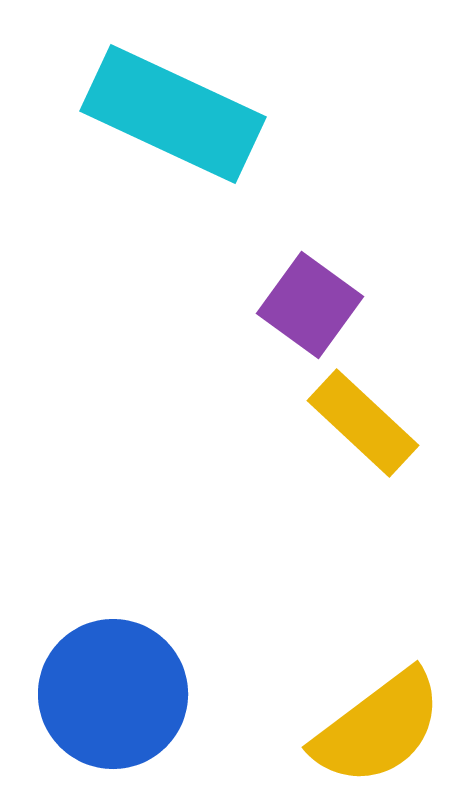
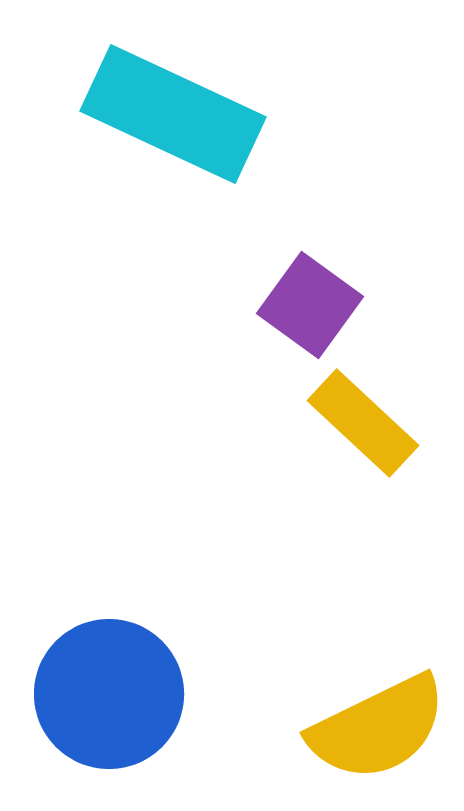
blue circle: moved 4 px left
yellow semicircle: rotated 11 degrees clockwise
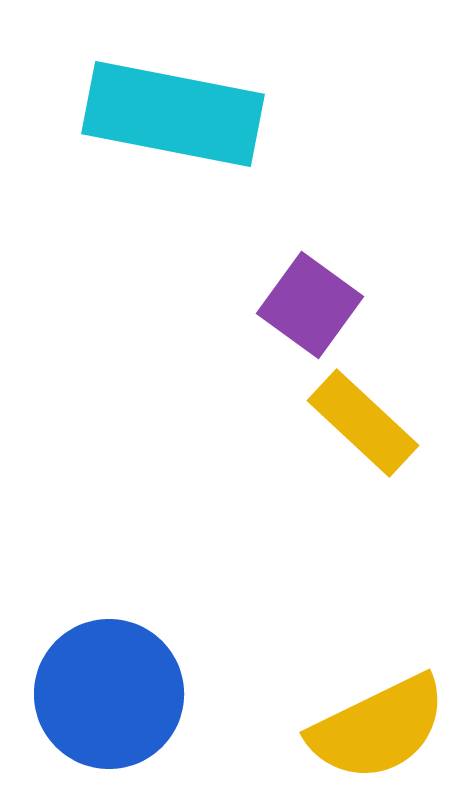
cyan rectangle: rotated 14 degrees counterclockwise
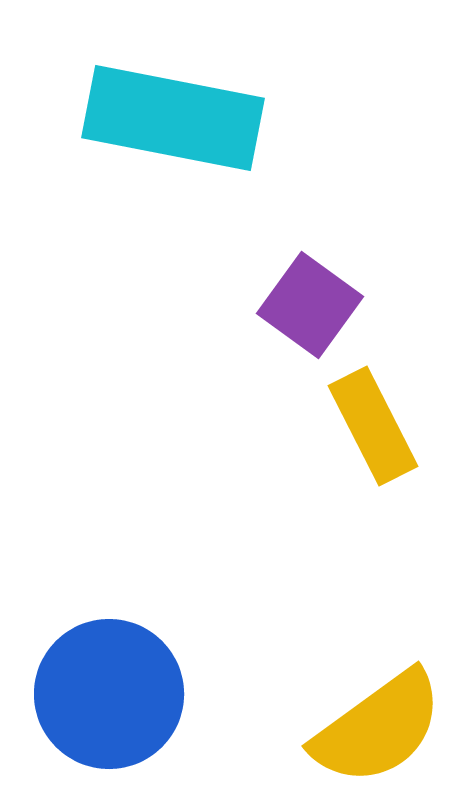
cyan rectangle: moved 4 px down
yellow rectangle: moved 10 px right, 3 px down; rotated 20 degrees clockwise
yellow semicircle: rotated 10 degrees counterclockwise
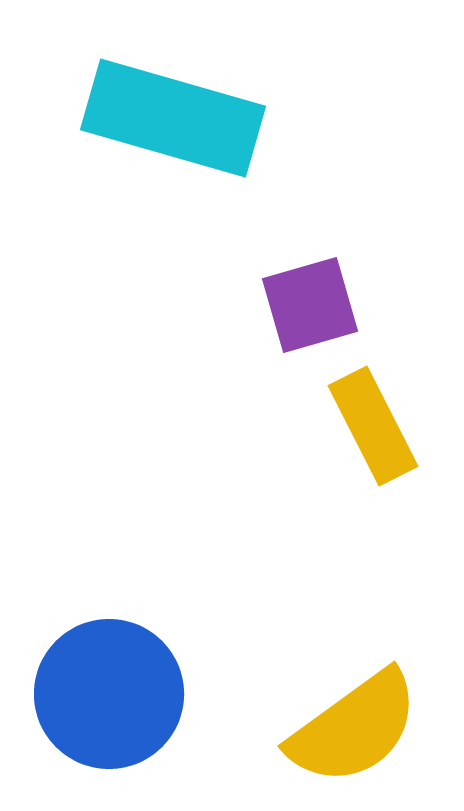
cyan rectangle: rotated 5 degrees clockwise
purple square: rotated 38 degrees clockwise
yellow semicircle: moved 24 px left
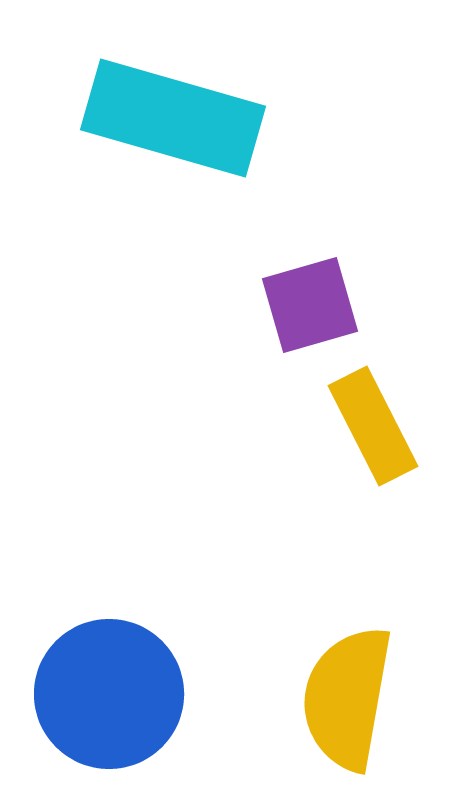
yellow semicircle: moved 7 px left, 30 px up; rotated 136 degrees clockwise
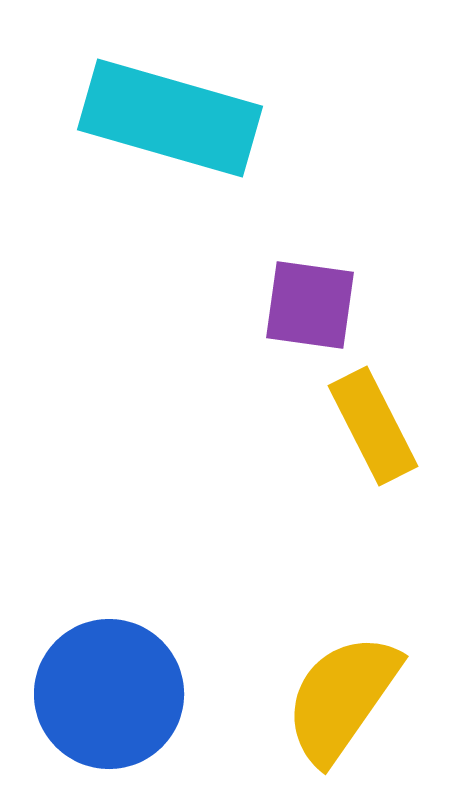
cyan rectangle: moved 3 px left
purple square: rotated 24 degrees clockwise
yellow semicircle: moved 5 px left; rotated 25 degrees clockwise
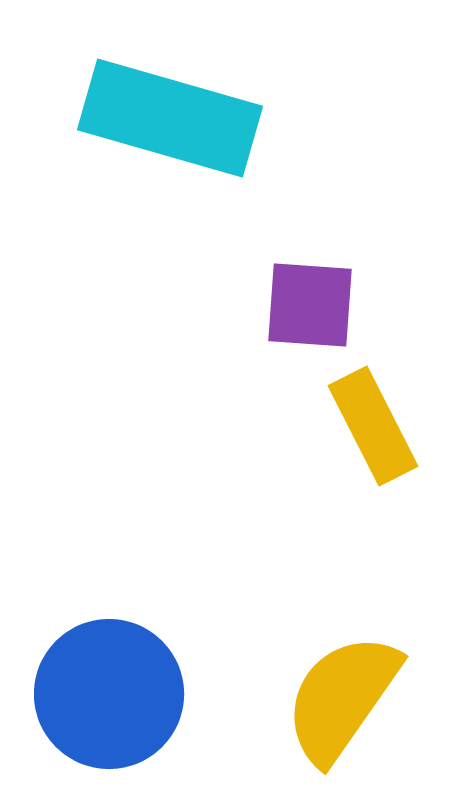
purple square: rotated 4 degrees counterclockwise
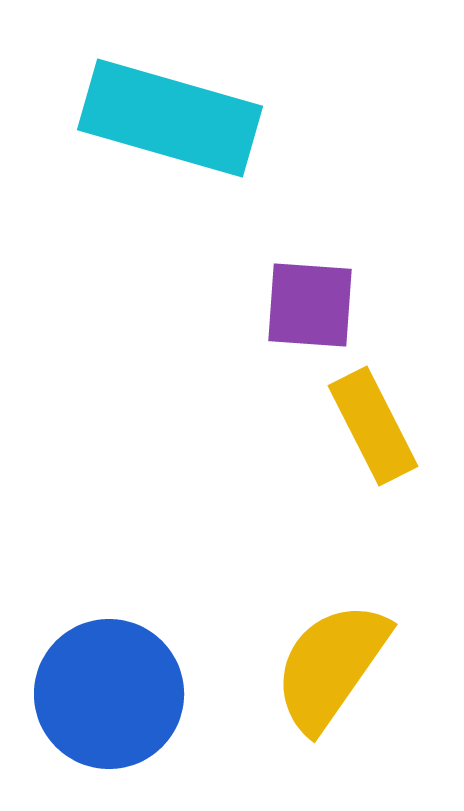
yellow semicircle: moved 11 px left, 32 px up
